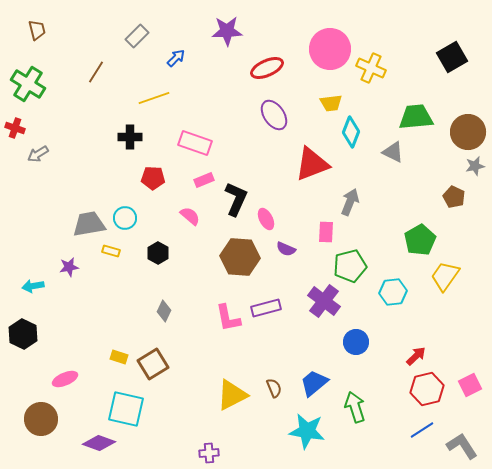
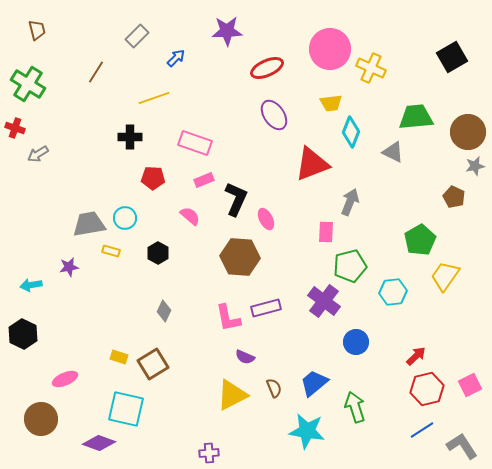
purple semicircle at (286, 249): moved 41 px left, 108 px down
cyan arrow at (33, 286): moved 2 px left, 1 px up
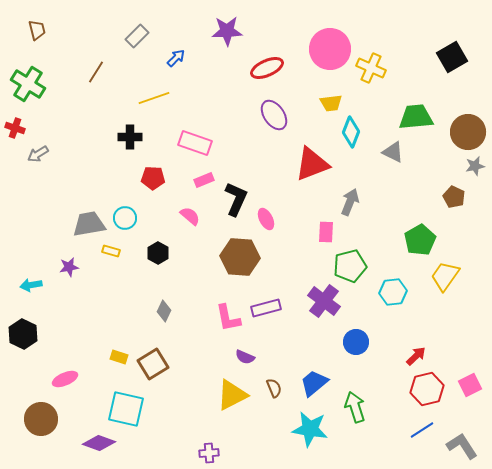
cyan star at (307, 431): moved 3 px right, 2 px up
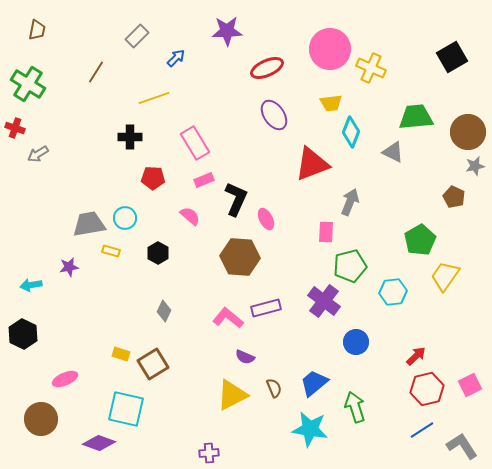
brown trapezoid at (37, 30): rotated 25 degrees clockwise
pink rectangle at (195, 143): rotated 40 degrees clockwise
pink L-shape at (228, 318): rotated 140 degrees clockwise
yellow rectangle at (119, 357): moved 2 px right, 3 px up
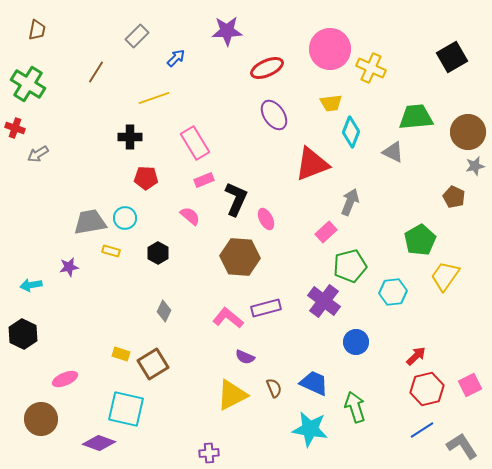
red pentagon at (153, 178): moved 7 px left
gray trapezoid at (89, 224): moved 1 px right, 2 px up
pink rectangle at (326, 232): rotated 45 degrees clockwise
blue trapezoid at (314, 383): rotated 64 degrees clockwise
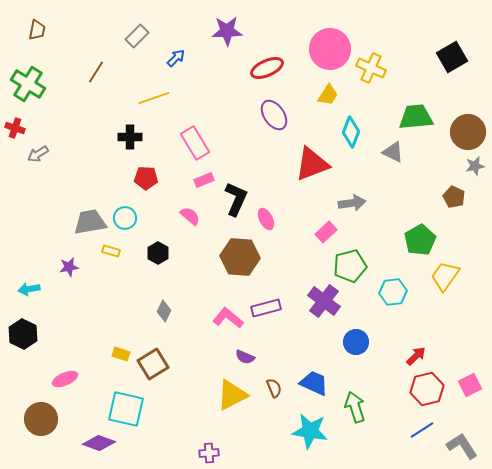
yellow trapezoid at (331, 103): moved 3 px left, 8 px up; rotated 50 degrees counterclockwise
gray arrow at (350, 202): moved 2 px right, 1 px down; rotated 60 degrees clockwise
cyan arrow at (31, 285): moved 2 px left, 4 px down
cyan star at (310, 429): moved 2 px down
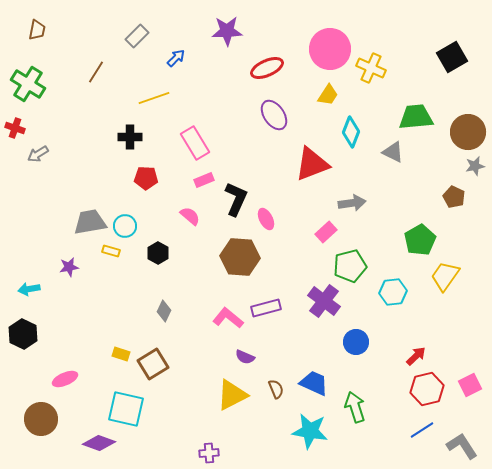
cyan circle at (125, 218): moved 8 px down
brown semicircle at (274, 388): moved 2 px right, 1 px down
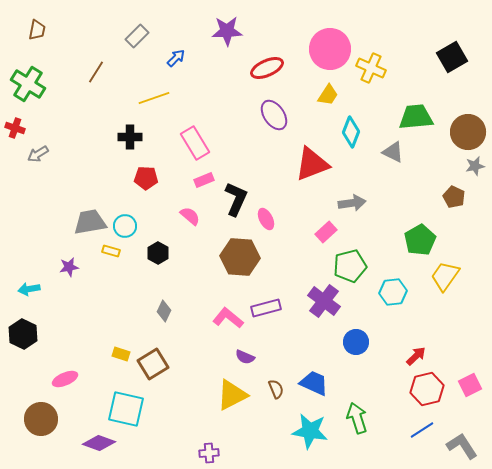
green arrow at (355, 407): moved 2 px right, 11 px down
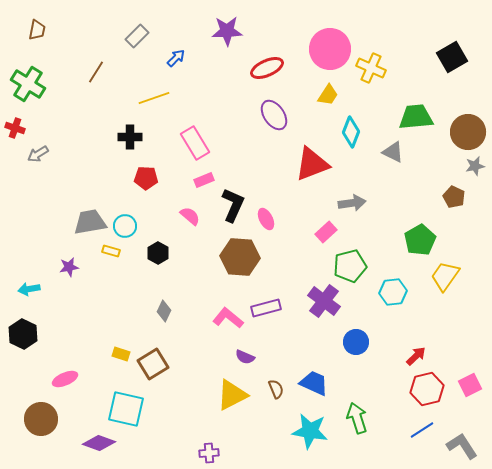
black L-shape at (236, 199): moved 3 px left, 6 px down
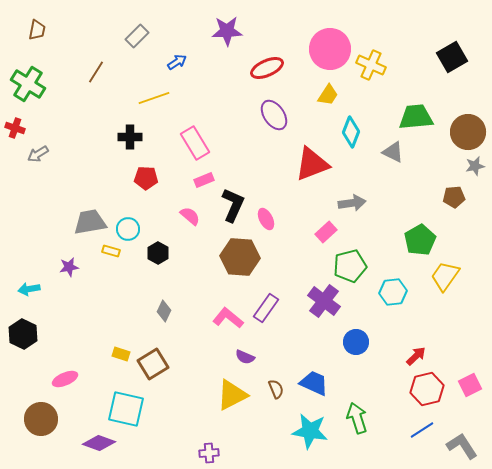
blue arrow at (176, 58): moved 1 px right, 4 px down; rotated 12 degrees clockwise
yellow cross at (371, 68): moved 3 px up
brown pentagon at (454, 197): rotated 30 degrees counterclockwise
cyan circle at (125, 226): moved 3 px right, 3 px down
purple rectangle at (266, 308): rotated 40 degrees counterclockwise
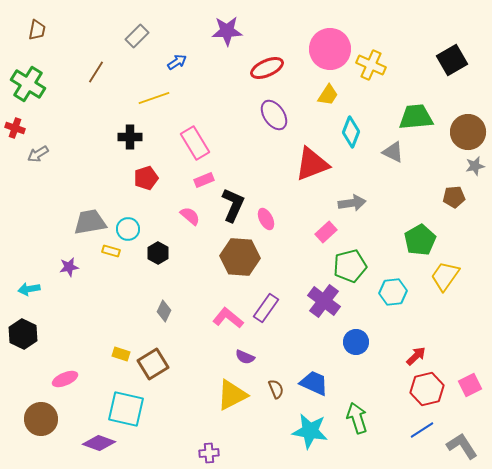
black square at (452, 57): moved 3 px down
red pentagon at (146, 178): rotated 20 degrees counterclockwise
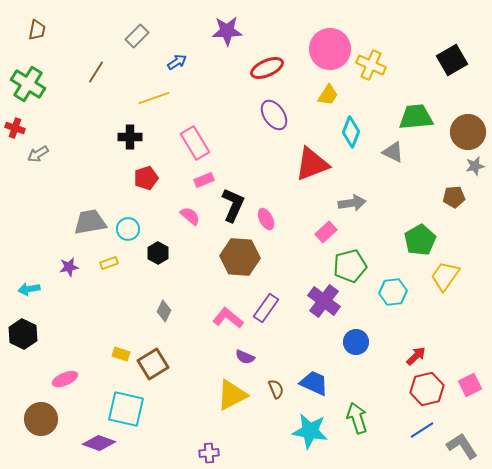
yellow rectangle at (111, 251): moved 2 px left, 12 px down; rotated 36 degrees counterclockwise
